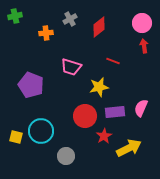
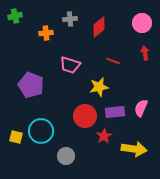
gray cross: rotated 24 degrees clockwise
red arrow: moved 1 px right, 7 px down
pink trapezoid: moved 1 px left, 2 px up
yellow arrow: moved 5 px right, 1 px down; rotated 35 degrees clockwise
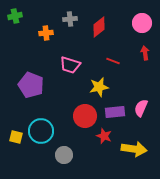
red star: rotated 21 degrees counterclockwise
gray circle: moved 2 px left, 1 px up
